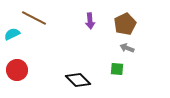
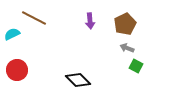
green square: moved 19 px right, 3 px up; rotated 24 degrees clockwise
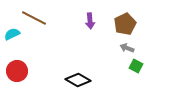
red circle: moved 1 px down
black diamond: rotated 15 degrees counterclockwise
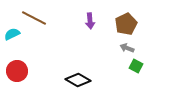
brown pentagon: moved 1 px right
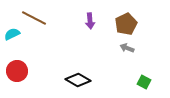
green square: moved 8 px right, 16 px down
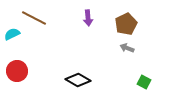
purple arrow: moved 2 px left, 3 px up
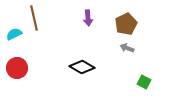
brown line: rotated 50 degrees clockwise
cyan semicircle: moved 2 px right
red circle: moved 3 px up
black diamond: moved 4 px right, 13 px up
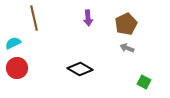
cyan semicircle: moved 1 px left, 9 px down
black diamond: moved 2 px left, 2 px down
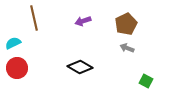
purple arrow: moved 5 px left, 3 px down; rotated 77 degrees clockwise
black diamond: moved 2 px up
green square: moved 2 px right, 1 px up
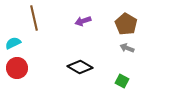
brown pentagon: rotated 15 degrees counterclockwise
green square: moved 24 px left
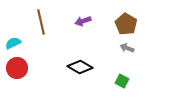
brown line: moved 7 px right, 4 px down
